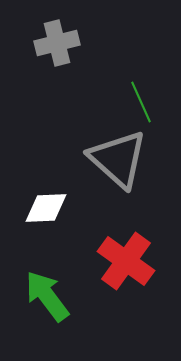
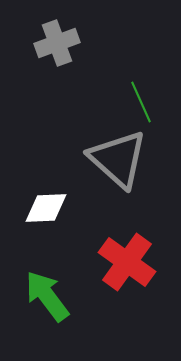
gray cross: rotated 6 degrees counterclockwise
red cross: moved 1 px right, 1 px down
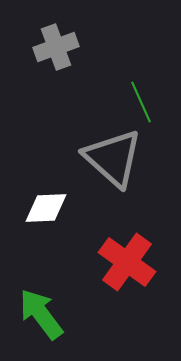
gray cross: moved 1 px left, 4 px down
gray triangle: moved 5 px left, 1 px up
green arrow: moved 6 px left, 18 px down
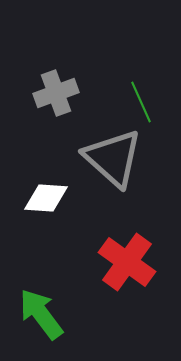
gray cross: moved 46 px down
white diamond: moved 10 px up; rotated 6 degrees clockwise
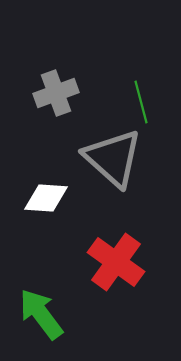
green line: rotated 9 degrees clockwise
red cross: moved 11 px left
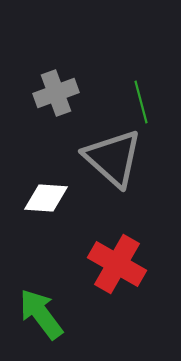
red cross: moved 1 px right, 2 px down; rotated 6 degrees counterclockwise
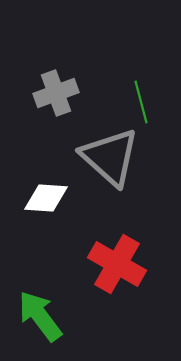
gray triangle: moved 3 px left, 1 px up
green arrow: moved 1 px left, 2 px down
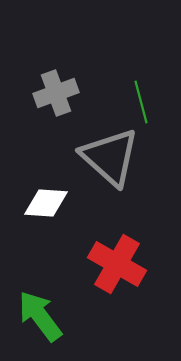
white diamond: moved 5 px down
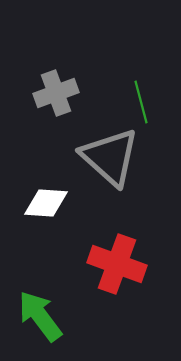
red cross: rotated 10 degrees counterclockwise
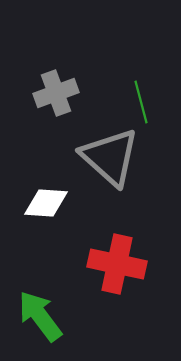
red cross: rotated 8 degrees counterclockwise
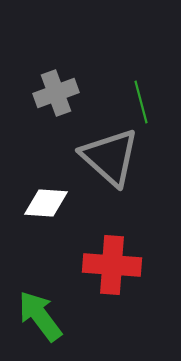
red cross: moved 5 px left, 1 px down; rotated 8 degrees counterclockwise
